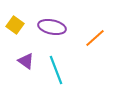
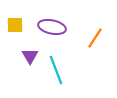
yellow square: rotated 36 degrees counterclockwise
orange line: rotated 15 degrees counterclockwise
purple triangle: moved 4 px right, 5 px up; rotated 24 degrees clockwise
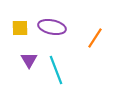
yellow square: moved 5 px right, 3 px down
purple triangle: moved 1 px left, 4 px down
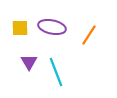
orange line: moved 6 px left, 3 px up
purple triangle: moved 2 px down
cyan line: moved 2 px down
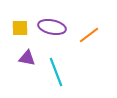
orange line: rotated 20 degrees clockwise
purple triangle: moved 2 px left, 4 px up; rotated 48 degrees counterclockwise
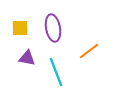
purple ellipse: moved 1 px right, 1 px down; rotated 68 degrees clockwise
orange line: moved 16 px down
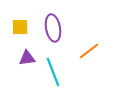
yellow square: moved 1 px up
purple triangle: rotated 18 degrees counterclockwise
cyan line: moved 3 px left
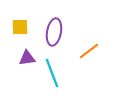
purple ellipse: moved 1 px right, 4 px down; rotated 20 degrees clockwise
cyan line: moved 1 px left, 1 px down
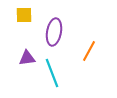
yellow square: moved 4 px right, 12 px up
orange line: rotated 25 degrees counterclockwise
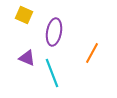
yellow square: rotated 24 degrees clockwise
orange line: moved 3 px right, 2 px down
purple triangle: rotated 30 degrees clockwise
